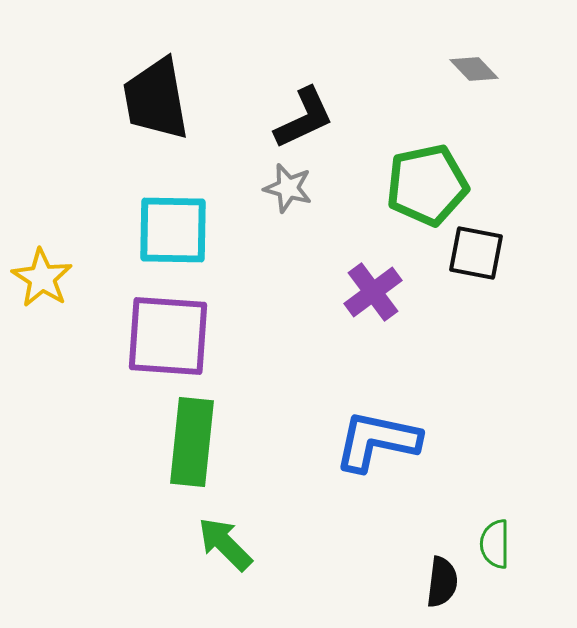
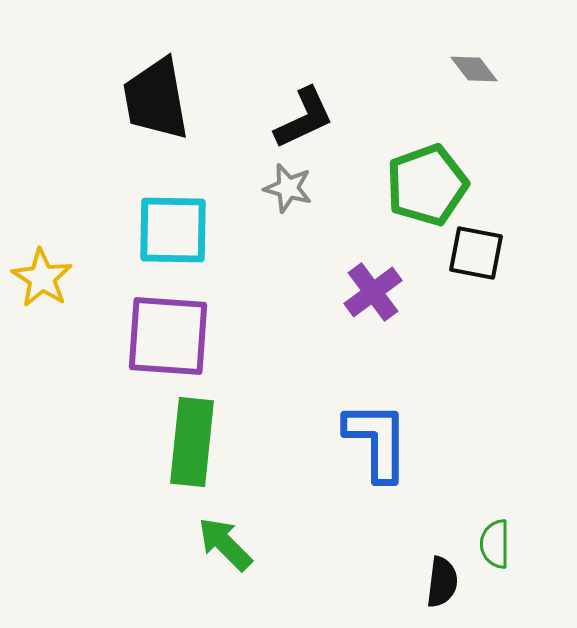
gray diamond: rotated 6 degrees clockwise
green pentagon: rotated 8 degrees counterclockwise
blue L-shape: rotated 78 degrees clockwise
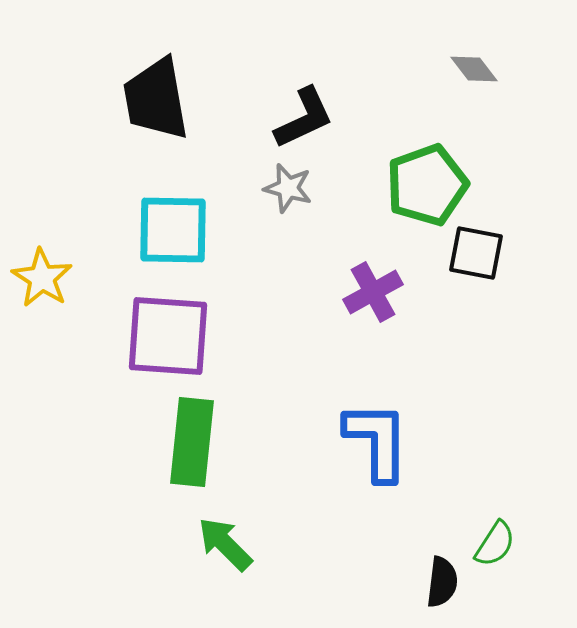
purple cross: rotated 8 degrees clockwise
green semicircle: rotated 147 degrees counterclockwise
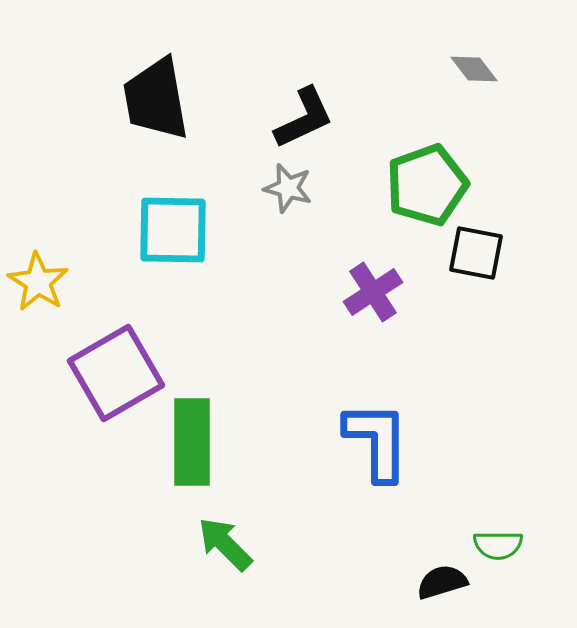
yellow star: moved 4 px left, 4 px down
purple cross: rotated 4 degrees counterclockwise
purple square: moved 52 px left, 37 px down; rotated 34 degrees counterclockwise
green rectangle: rotated 6 degrees counterclockwise
green semicircle: moved 3 px right, 1 px down; rotated 57 degrees clockwise
black semicircle: rotated 114 degrees counterclockwise
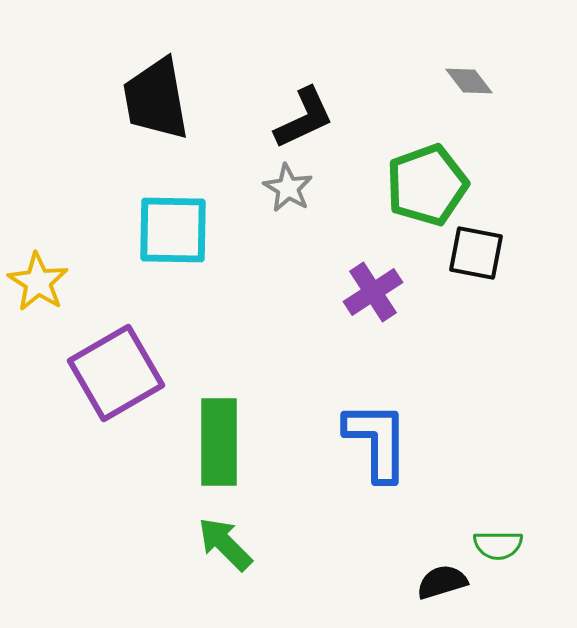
gray diamond: moved 5 px left, 12 px down
gray star: rotated 15 degrees clockwise
green rectangle: moved 27 px right
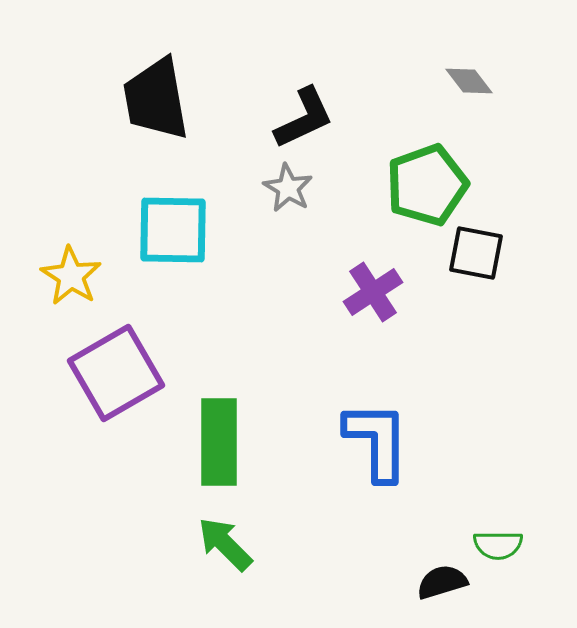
yellow star: moved 33 px right, 6 px up
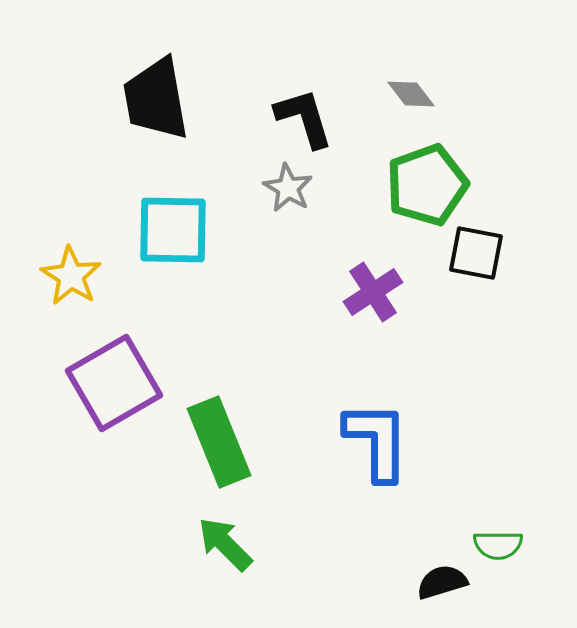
gray diamond: moved 58 px left, 13 px down
black L-shape: rotated 82 degrees counterclockwise
purple square: moved 2 px left, 10 px down
green rectangle: rotated 22 degrees counterclockwise
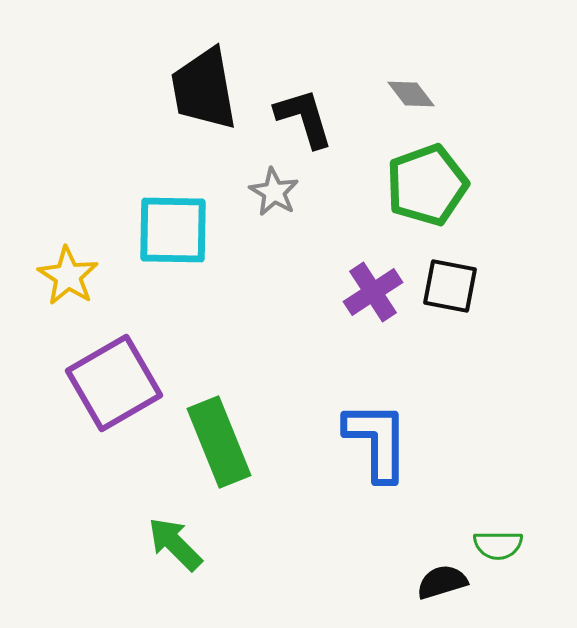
black trapezoid: moved 48 px right, 10 px up
gray star: moved 14 px left, 4 px down
black square: moved 26 px left, 33 px down
yellow star: moved 3 px left
green arrow: moved 50 px left
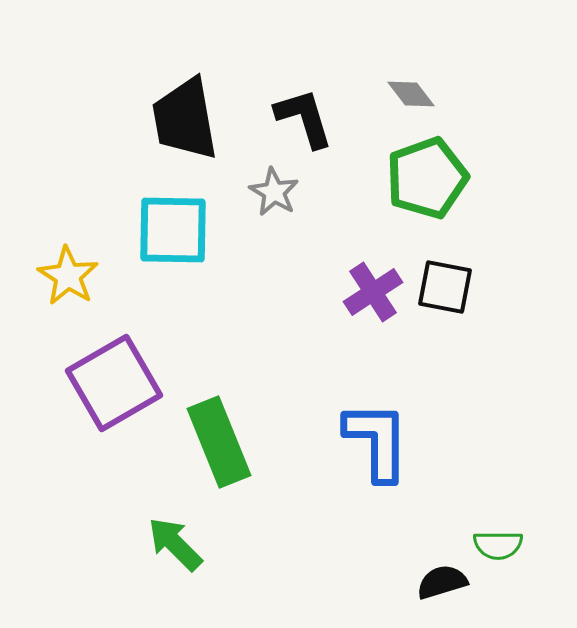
black trapezoid: moved 19 px left, 30 px down
green pentagon: moved 7 px up
black square: moved 5 px left, 1 px down
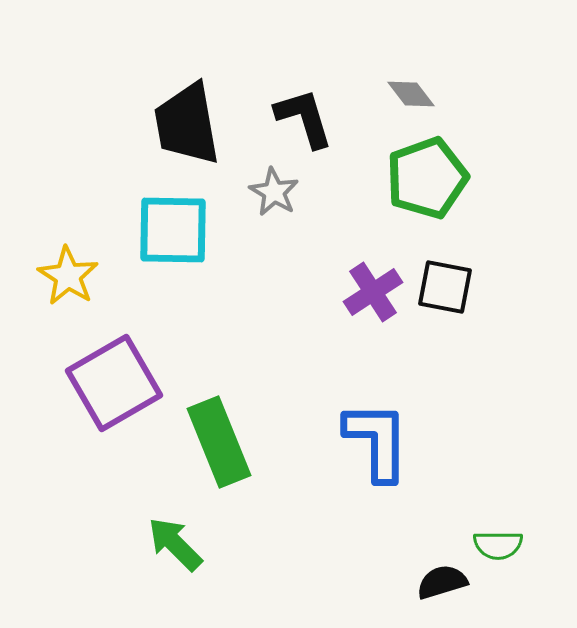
black trapezoid: moved 2 px right, 5 px down
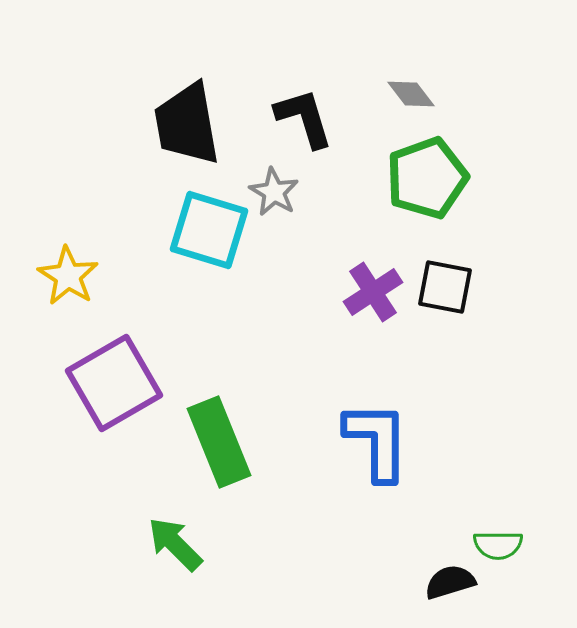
cyan square: moved 36 px right; rotated 16 degrees clockwise
black semicircle: moved 8 px right
